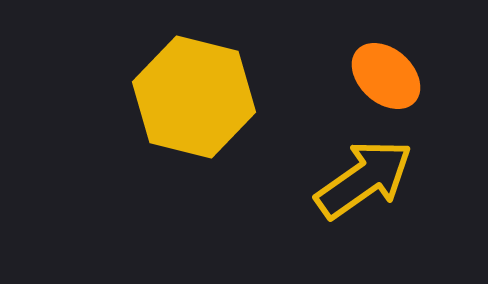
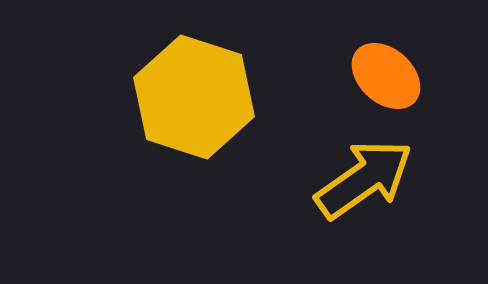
yellow hexagon: rotated 4 degrees clockwise
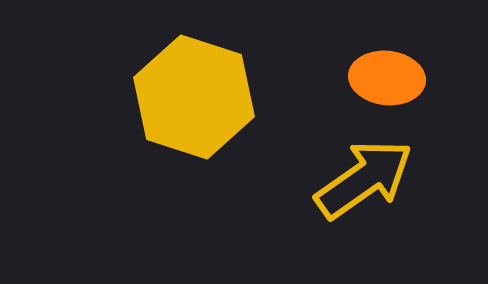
orange ellipse: moved 1 px right, 2 px down; rotated 36 degrees counterclockwise
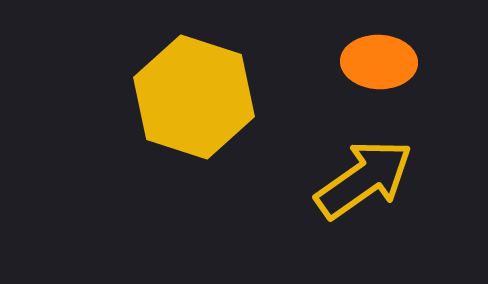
orange ellipse: moved 8 px left, 16 px up; rotated 4 degrees counterclockwise
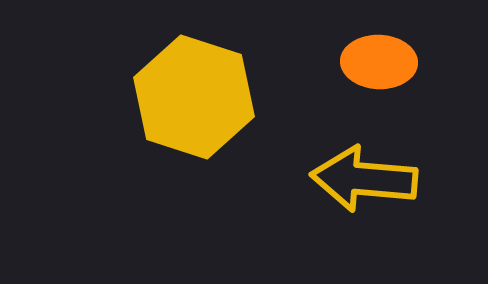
yellow arrow: rotated 140 degrees counterclockwise
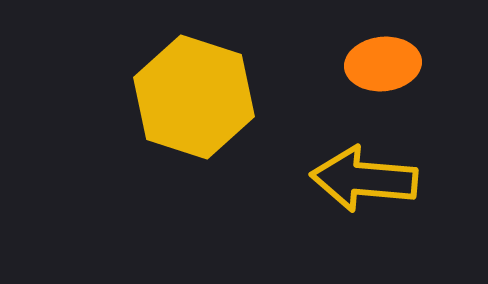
orange ellipse: moved 4 px right, 2 px down; rotated 8 degrees counterclockwise
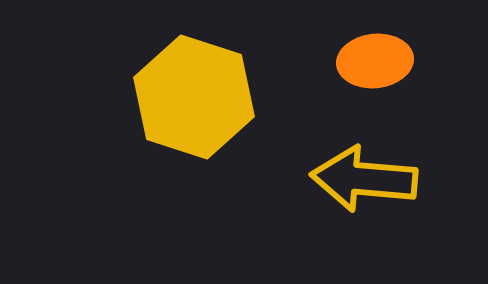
orange ellipse: moved 8 px left, 3 px up
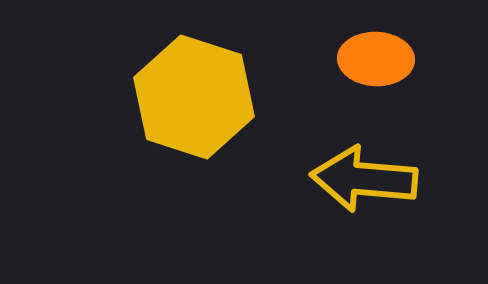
orange ellipse: moved 1 px right, 2 px up; rotated 8 degrees clockwise
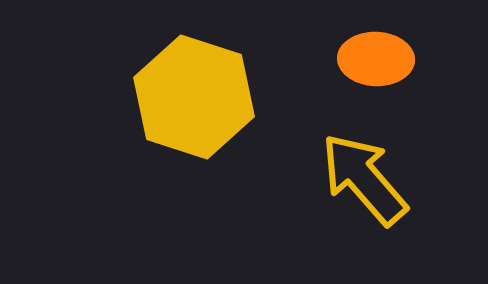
yellow arrow: rotated 44 degrees clockwise
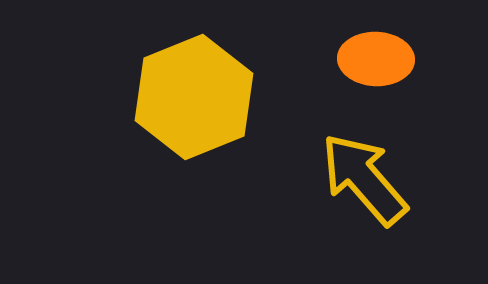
yellow hexagon: rotated 20 degrees clockwise
